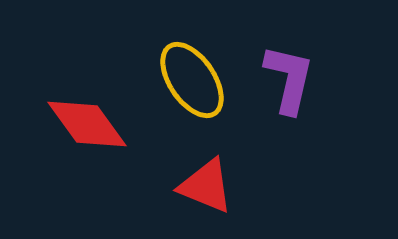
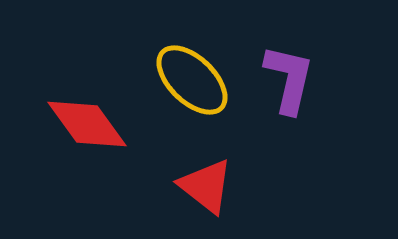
yellow ellipse: rotated 12 degrees counterclockwise
red triangle: rotated 16 degrees clockwise
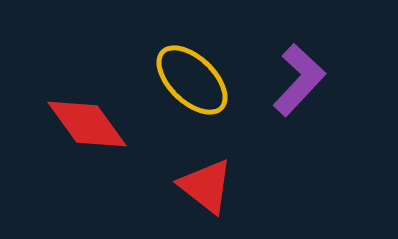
purple L-shape: moved 10 px right, 1 px down; rotated 30 degrees clockwise
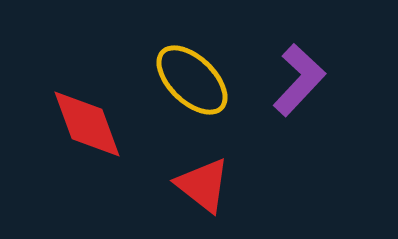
red diamond: rotated 16 degrees clockwise
red triangle: moved 3 px left, 1 px up
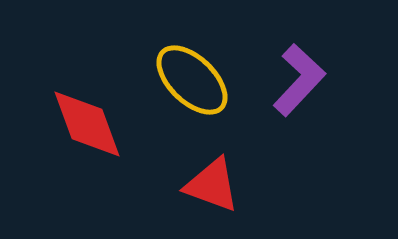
red triangle: moved 9 px right; rotated 18 degrees counterclockwise
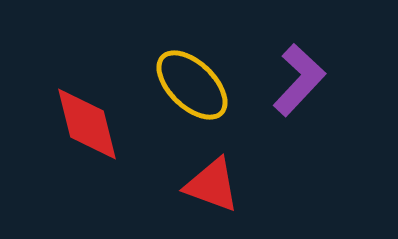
yellow ellipse: moved 5 px down
red diamond: rotated 6 degrees clockwise
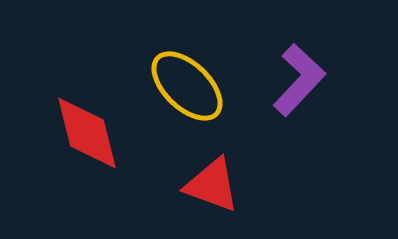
yellow ellipse: moved 5 px left, 1 px down
red diamond: moved 9 px down
